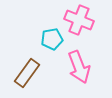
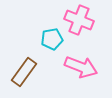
pink arrow: moved 2 px right; rotated 48 degrees counterclockwise
brown rectangle: moved 3 px left, 1 px up
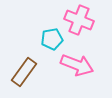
pink arrow: moved 4 px left, 2 px up
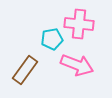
pink cross: moved 4 px down; rotated 16 degrees counterclockwise
brown rectangle: moved 1 px right, 2 px up
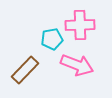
pink cross: moved 1 px right, 1 px down; rotated 8 degrees counterclockwise
brown rectangle: rotated 8 degrees clockwise
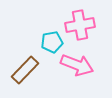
pink cross: rotated 8 degrees counterclockwise
cyan pentagon: moved 3 px down
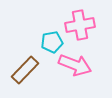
pink arrow: moved 2 px left
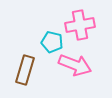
cyan pentagon: rotated 25 degrees clockwise
brown rectangle: rotated 28 degrees counterclockwise
